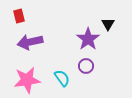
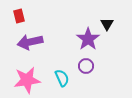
black triangle: moved 1 px left
cyan semicircle: rotated 12 degrees clockwise
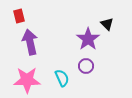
black triangle: rotated 16 degrees counterclockwise
purple arrow: rotated 90 degrees clockwise
pink star: rotated 8 degrees clockwise
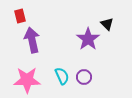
red rectangle: moved 1 px right
purple arrow: moved 2 px right, 2 px up
purple circle: moved 2 px left, 11 px down
cyan semicircle: moved 2 px up
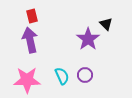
red rectangle: moved 12 px right
black triangle: moved 1 px left
purple arrow: moved 2 px left
purple circle: moved 1 px right, 2 px up
